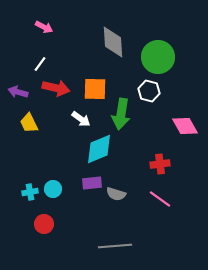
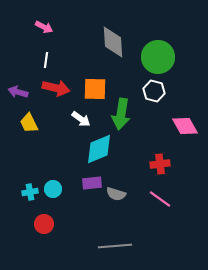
white line: moved 6 px right, 4 px up; rotated 28 degrees counterclockwise
white hexagon: moved 5 px right
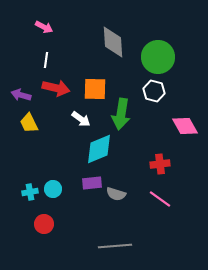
purple arrow: moved 3 px right, 3 px down
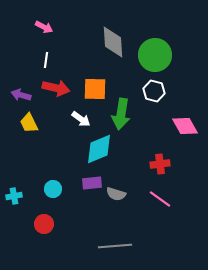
green circle: moved 3 px left, 2 px up
cyan cross: moved 16 px left, 4 px down
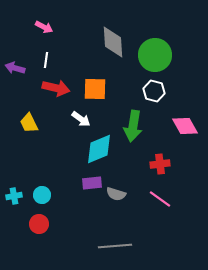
purple arrow: moved 6 px left, 27 px up
green arrow: moved 12 px right, 12 px down
cyan circle: moved 11 px left, 6 px down
red circle: moved 5 px left
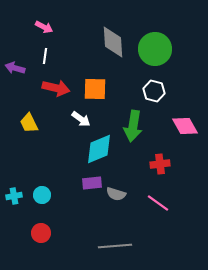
green circle: moved 6 px up
white line: moved 1 px left, 4 px up
pink line: moved 2 px left, 4 px down
red circle: moved 2 px right, 9 px down
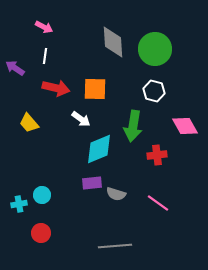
purple arrow: rotated 18 degrees clockwise
yellow trapezoid: rotated 15 degrees counterclockwise
red cross: moved 3 px left, 9 px up
cyan cross: moved 5 px right, 8 px down
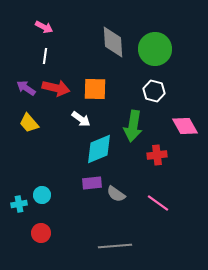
purple arrow: moved 11 px right, 20 px down
gray semicircle: rotated 18 degrees clockwise
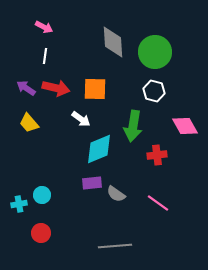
green circle: moved 3 px down
